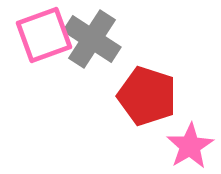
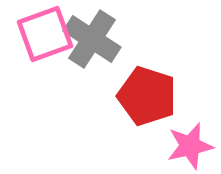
pink square: moved 1 px right, 1 px up
pink star: rotated 18 degrees clockwise
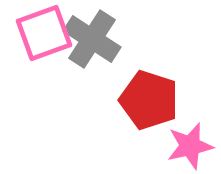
pink square: moved 1 px left, 1 px up
red pentagon: moved 2 px right, 4 px down
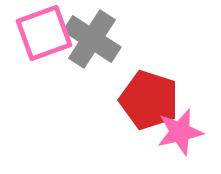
pink star: moved 10 px left, 14 px up
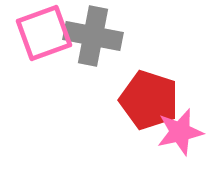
gray cross: moved 1 px right, 3 px up; rotated 22 degrees counterclockwise
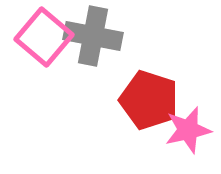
pink square: moved 4 px down; rotated 30 degrees counterclockwise
pink star: moved 8 px right, 2 px up
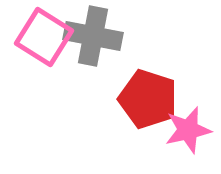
pink square: rotated 8 degrees counterclockwise
red pentagon: moved 1 px left, 1 px up
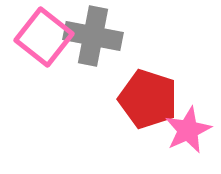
pink square: rotated 6 degrees clockwise
pink star: rotated 12 degrees counterclockwise
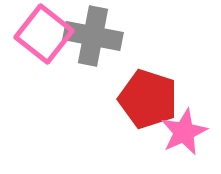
pink square: moved 3 px up
pink star: moved 4 px left, 2 px down
